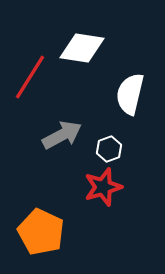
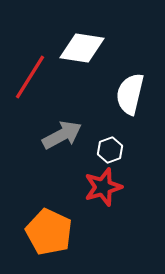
white hexagon: moved 1 px right, 1 px down
orange pentagon: moved 8 px right
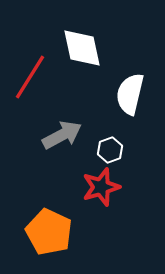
white diamond: rotated 69 degrees clockwise
red star: moved 2 px left
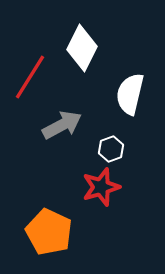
white diamond: rotated 39 degrees clockwise
gray arrow: moved 10 px up
white hexagon: moved 1 px right, 1 px up
